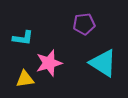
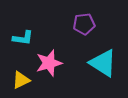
yellow triangle: moved 4 px left, 1 px down; rotated 18 degrees counterclockwise
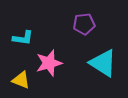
yellow triangle: rotated 48 degrees clockwise
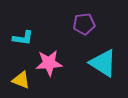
pink star: rotated 12 degrees clockwise
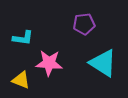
pink star: rotated 8 degrees clockwise
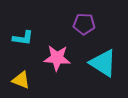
purple pentagon: rotated 10 degrees clockwise
pink star: moved 8 px right, 5 px up
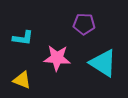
yellow triangle: moved 1 px right
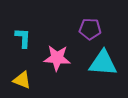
purple pentagon: moved 6 px right, 5 px down
cyan L-shape: rotated 95 degrees counterclockwise
cyan triangle: rotated 28 degrees counterclockwise
